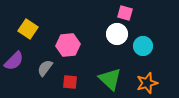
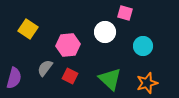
white circle: moved 12 px left, 2 px up
purple semicircle: moved 17 px down; rotated 30 degrees counterclockwise
red square: moved 6 px up; rotated 21 degrees clockwise
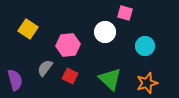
cyan circle: moved 2 px right
purple semicircle: moved 1 px right, 2 px down; rotated 30 degrees counterclockwise
